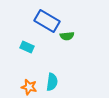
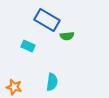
blue rectangle: moved 1 px up
cyan rectangle: moved 1 px right, 1 px up
orange star: moved 15 px left
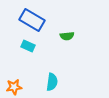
blue rectangle: moved 15 px left
orange star: rotated 21 degrees counterclockwise
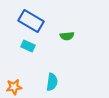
blue rectangle: moved 1 px left, 1 px down
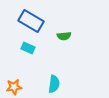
green semicircle: moved 3 px left
cyan rectangle: moved 2 px down
cyan semicircle: moved 2 px right, 2 px down
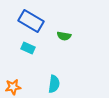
green semicircle: rotated 16 degrees clockwise
orange star: moved 1 px left
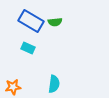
green semicircle: moved 9 px left, 14 px up; rotated 16 degrees counterclockwise
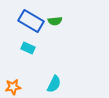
green semicircle: moved 1 px up
cyan semicircle: rotated 18 degrees clockwise
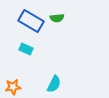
green semicircle: moved 2 px right, 3 px up
cyan rectangle: moved 2 px left, 1 px down
